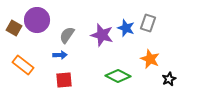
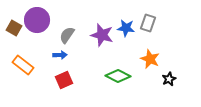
blue star: rotated 12 degrees counterclockwise
red square: rotated 18 degrees counterclockwise
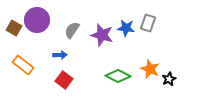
gray semicircle: moved 5 px right, 5 px up
orange star: moved 10 px down
red square: rotated 30 degrees counterclockwise
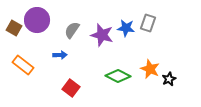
red square: moved 7 px right, 8 px down
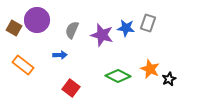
gray semicircle: rotated 12 degrees counterclockwise
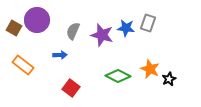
gray semicircle: moved 1 px right, 1 px down
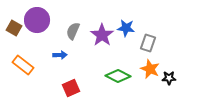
gray rectangle: moved 20 px down
purple star: rotated 20 degrees clockwise
black star: moved 1 px up; rotated 24 degrees clockwise
red square: rotated 30 degrees clockwise
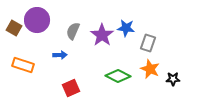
orange rectangle: rotated 20 degrees counterclockwise
black star: moved 4 px right, 1 px down
